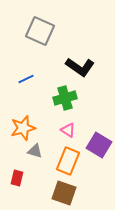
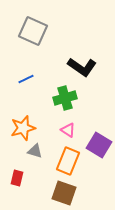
gray square: moved 7 px left
black L-shape: moved 2 px right
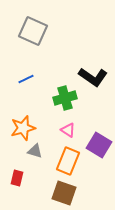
black L-shape: moved 11 px right, 10 px down
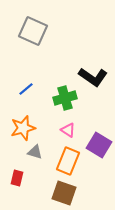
blue line: moved 10 px down; rotated 14 degrees counterclockwise
gray triangle: moved 1 px down
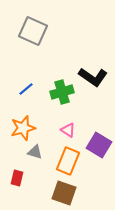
green cross: moved 3 px left, 6 px up
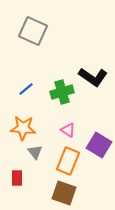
orange star: rotated 20 degrees clockwise
gray triangle: rotated 35 degrees clockwise
red rectangle: rotated 14 degrees counterclockwise
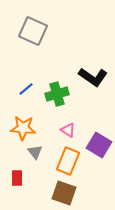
green cross: moved 5 px left, 2 px down
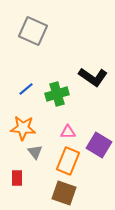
pink triangle: moved 2 px down; rotated 35 degrees counterclockwise
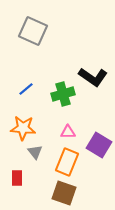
green cross: moved 6 px right
orange rectangle: moved 1 px left, 1 px down
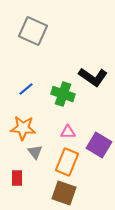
green cross: rotated 35 degrees clockwise
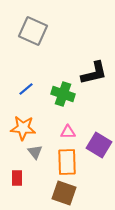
black L-shape: moved 1 px right, 4 px up; rotated 48 degrees counterclockwise
orange rectangle: rotated 24 degrees counterclockwise
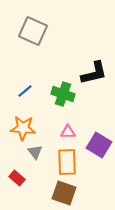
blue line: moved 1 px left, 2 px down
red rectangle: rotated 49 degrees counterclockwise
